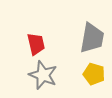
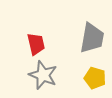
yellow pentagon: moved 1 px right, 4 px down
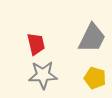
gray trapezoid: rotated 16 degrees clockwise
gray star: rotated 24 degrees counterclockwise
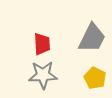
red trapezoid: moved 6 px right; rotated 10 degrees clockwise
yellow pentagon: rotated 10 degrees clockwise
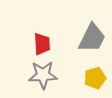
yellow pentagon: rotated 30 degrees clockwise
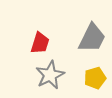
red trapezoid: moved 2 px left, 1 px up; rotated 20 degrees clockwise
gray star: moved 7 px right; rotated 24 degrees counterclockwise
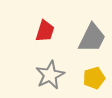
red trapezoid: moved 5 px right, 12 px up
yellow pentagon: moved 1 px left
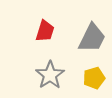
gray star: rotated 8 degrees counterclockwise
